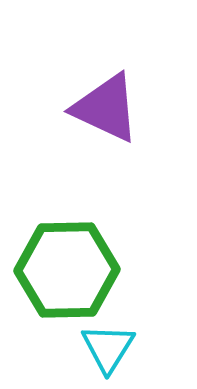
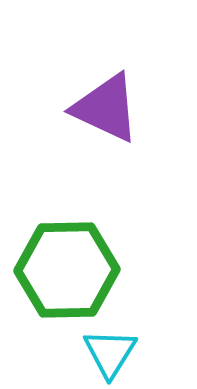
cyan triangle: moved 2 px right, 5 px down
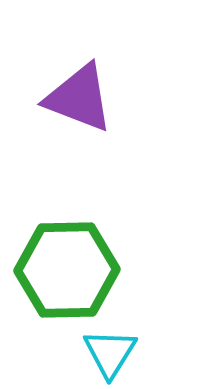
purple triangle: moved 27 px left, 10 px up; rotated 4 degrees counterclockwise
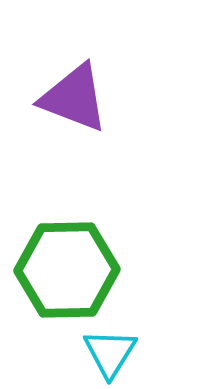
purple triangle: moved 5 px left
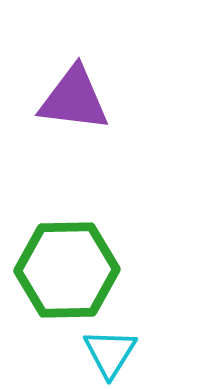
purple triangle: moved 1 px down; rotated 14 degrees counterclockwise
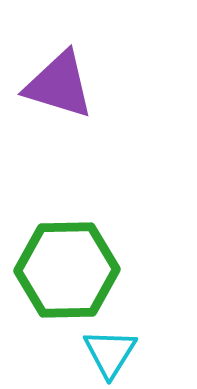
purple triangle: moved 15 px left, 14 px up; rotated 10 degrees clockwise
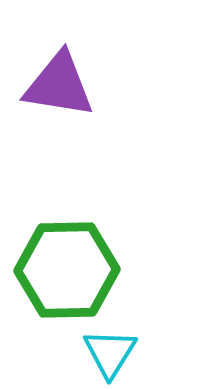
purple triangle: rotated 8 degrees counterclockwise
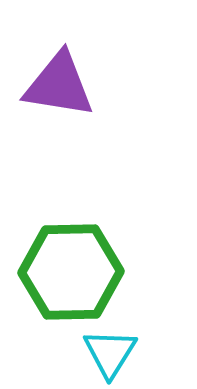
green hexagon: moved 4 px right, 2 px down
